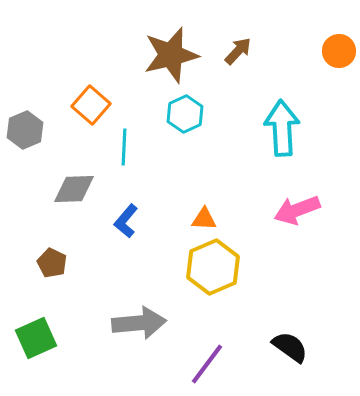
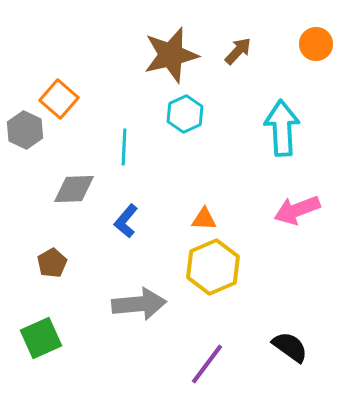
orange circle: moved 23 px left, 7 px up
orange square: moved 32 px left, 6 px up
gray hexagon: rotated 12 degrees counterclockwise
brown pentagon: rotated 16 degrees clockwise
gray arrow: moved 19 px up
green square: moved 5 px right
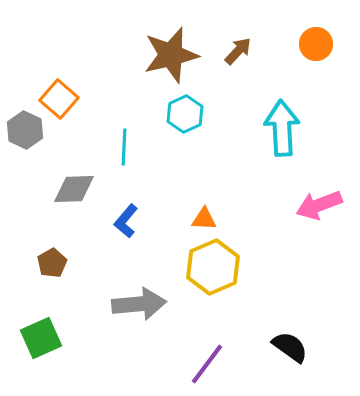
pink arrow: moved 22 px right, 5 px up
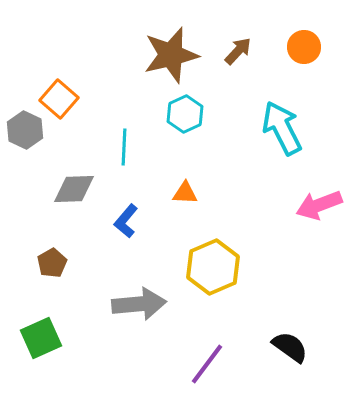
orange circle: moved 12 px left, 3 px down
cyan arrow: rotated 24 degrees counterclockwise
orange triangle: moved 19 px left, 26 px up
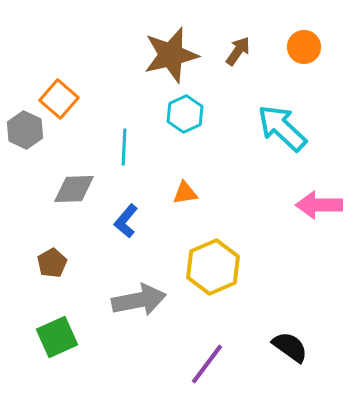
brown arrow: rotated 8 degrees counterclockwise
cyan arrow: rotated 20 degrees counterclockwise
orange triangle: rotated 12 degrees counterclockwise
pink arrow: rotated 21 degrees clockwise
gray arrow: moved 4 px up; rotated 6 degrees counterclockwise
green square: moved 16 px right, 1 px up
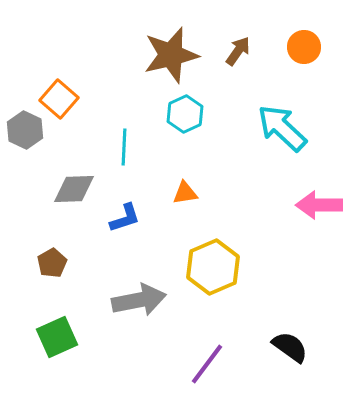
blue L-shape: moved 1 px left, 3 px up; rotated 148 degrees counterclockwise
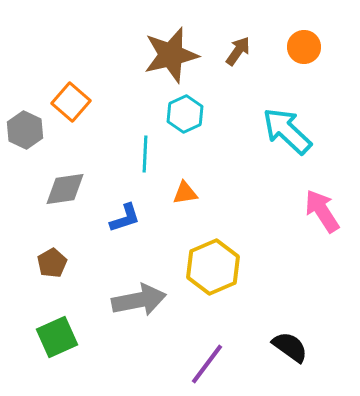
orange square: moved 12 px right, 3 px down
cyan arrow: moved 5 px right, 3 px down
cyan line: moved 21 px right, 7 px down
gray diamond: moved 9 px left; rotated 6 degrees counterclockwise
pink arrow: moved 3 px right, 6 px down; rotated 57 degrees clockwise
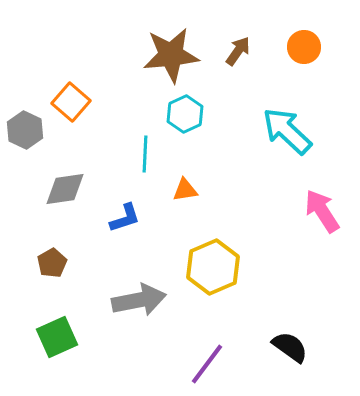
brown star: rotated 8 degrees clockwise
orange triangle: moved 3 px up
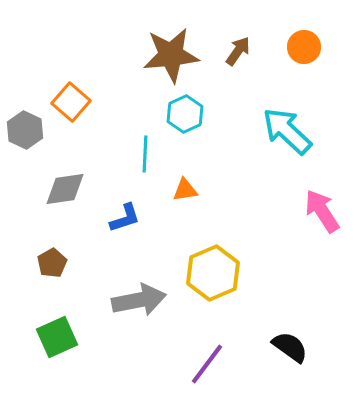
yellow hexagon: moved 6 px down
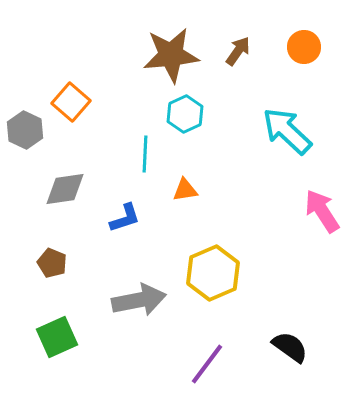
brown pentagon: rotated 20 degrees counterclockwise
